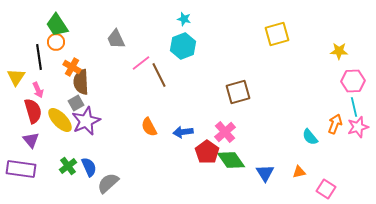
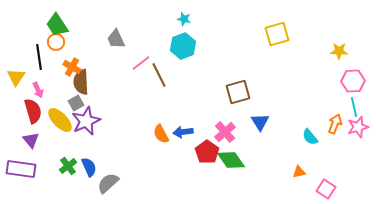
orange semicircle: moved 12 px right, 7 px down
blue triangle: moved 5 px left, 51 px up
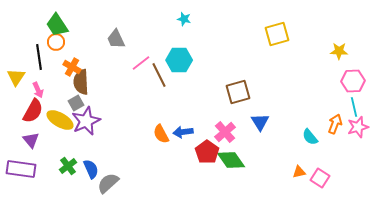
cyan hexagon: moved 4 px left, 14 px down; rotated 20 degrees clockwise
red semicircle: rotated 45 degrees clockwise
yellow ellipse: rotated 16 degrees counterclockwise
blue semicircle: moved 2 px right, 2 px down
pink square: moved 6 px left, 11 px up
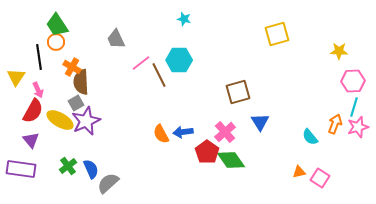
cyan line: rotated 30 degrees clockwise
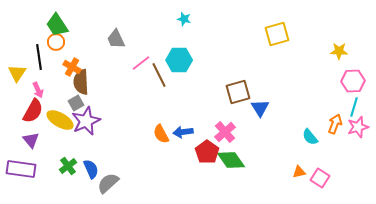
yellow triangle: moved 1 px right, 4 px up
blue triangle: moved 14 px up
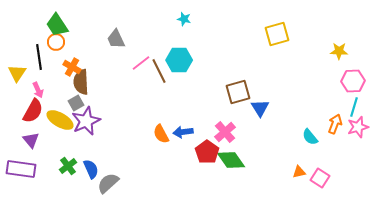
brown line: moved 4 px up
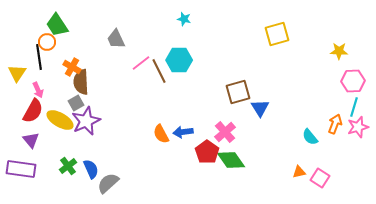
orange circle: moved 9 px left
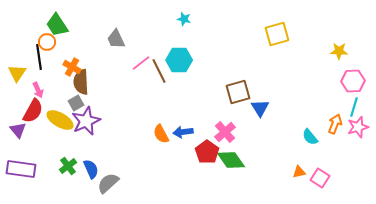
purple triangle: moved 13 px left, 10 px up
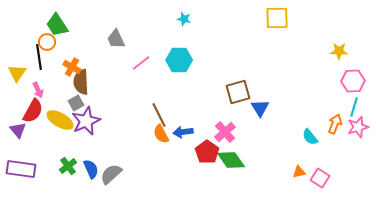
yellow square: moved 16 px up; rotated 15 degrees clockwise
brown line: moved 44 px down
gray semicircle: moved 3 px right, 9 px up
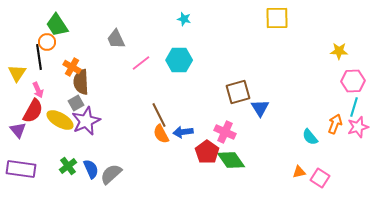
pink cross: rotated 25 degrees counterclockwise
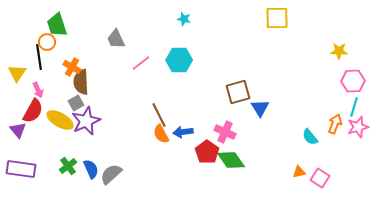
green trapezoid: rotated 15 degrees clockwise
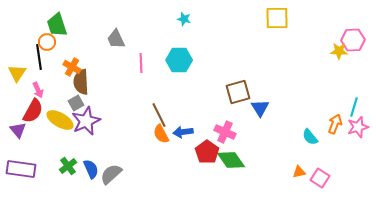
pink line: rotated 54 degrees counterclockwise
pink hexagon: moved 41 px up
